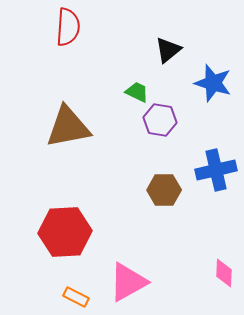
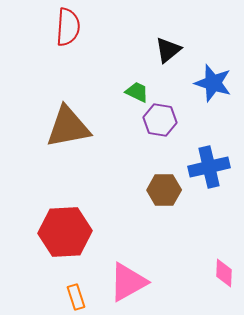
blue cross: moved 7 px left, 3 px up
orange rectangle: rotated 45 degrees clockwise
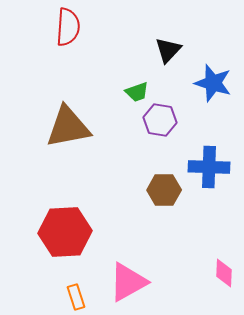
black triangle: rotated 8 degrees counterclockwise
green trapezoid: rotated 135 degrees clockwise
blue cross: rotated 15 degrees clockwise
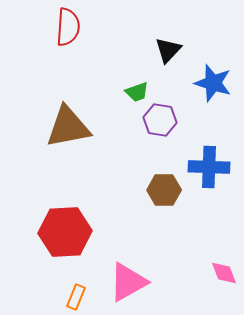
pink diamond: rotated 24 degrees counterclockwise
orange rectangle: rotated 40 degrees clockwise
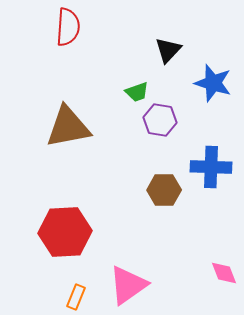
blue cross: moved 2 px right
pink triangle: moved 3 px down; rotated 6 degrees counterclockwise
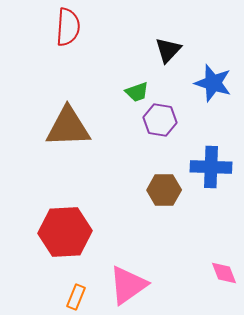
brown triangle: rotated 9 degrees clockwise
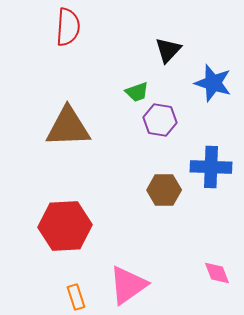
red hexagon: moved 6 px up
pink diamond: moved 7 px left
orange rectangle: rotated 40 degrees counterclockwise
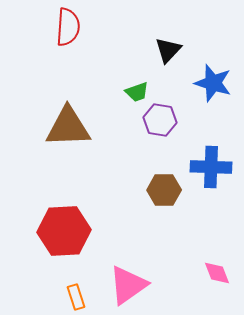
red hexagon: moved 1 px left, 5 px down
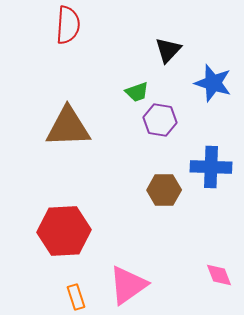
red semicircle: moved 2 px up
pink diamond: moved 2 px right, 2 px down
